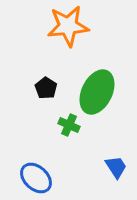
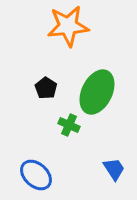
blue trapezoid: moved 2 px left, 2 px down
blue ellipse: moved 3 px up
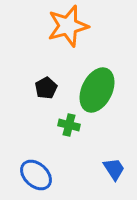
orange star: rotated 9 degrees counterclockwise
black pentagon: rotated 10 degrees clockwise
green ellipse: moved 2 px up
green cross: rotated 10 degrees counterclockwise
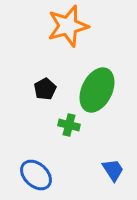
black pentagon: moved 1 px left, 1 px down
blue trapezoid: moved 1 px left, 1 px down
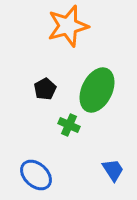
green cross: rotated 10 degrees clockwise
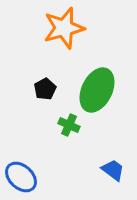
orange star: moved 4 px left, 2 px down
blue trapezoid: rotated 20 degrees counterclockwise
blue ellipse: moved 15 px left, 2 px down
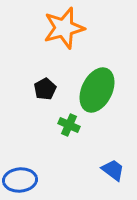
blue ellipse: moved 1 px left, 3 px down; rotated 48 degrees counterclockwise
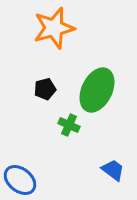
orange star: moved 10 px left
black pentagon: rotated 15 degrees clockwise
blue ellipse: rotated 44 degrees clockwise
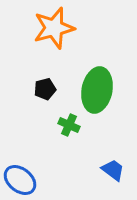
green ellipse: rotated 15 degrees counterclockwise
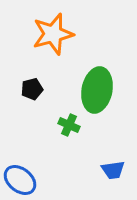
orange star: moved 1 px left, 6 px down
black pentagon: moved 13 px left
blue trapezoid: rotated 135 degrees clockwise
